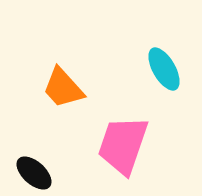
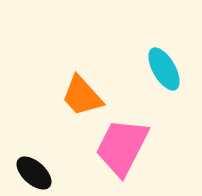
orange trapezoid: moved 19 px right, 8 px down
pink trapezoid: moved 1 px left, 2 px down; rotated 8 degrees clockwise
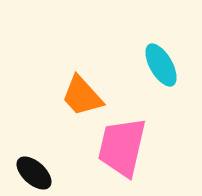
cyan ellipse: moved 3 px left, 4 px up
pink trapezoid: rotated 14 degrees counterclockwise
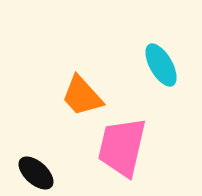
black ellipse: moved 2 px right
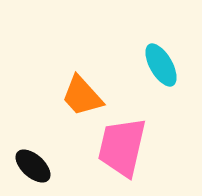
black ellipse: moved 3 px left, 7 px up
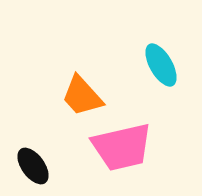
pink trapezoid: rotated 116 degrees counterclockwise
black ellipse: rotated 12 degrees clockwise
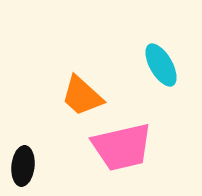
orange trapezoid: rotated 6 degrees counterclockwise
black ellipse: moved 10 px left; rotated 42 degrees clockwise
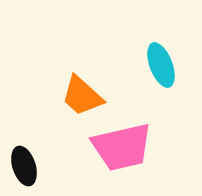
cyan ellipse: rotated 9 degrees clockwise
black ellipse: moved 1 px right; rotated 24 degrees counterclockwise
